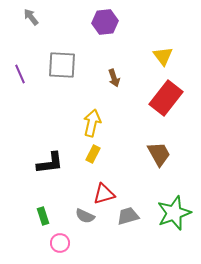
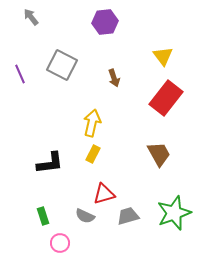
gray square: rotated 24 degrees clockwise
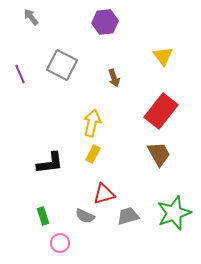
red rectangle: moved 5 px left, 13 px down
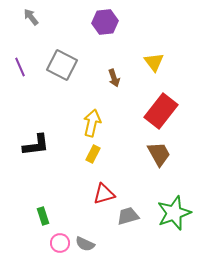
yellow triangle: moved 9 px left, 6 px down
purple line: moved 7 px up
black L-shape: moved 14 px left, 18 px up
gray semicircle: moved 28 px down
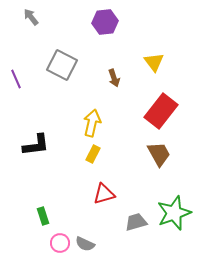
purple line: moved 4 px left, 12 px down
gray trapezoid: moved 8 px right, 6 px down
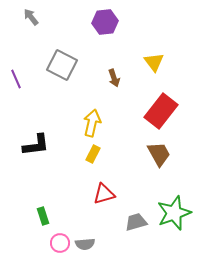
gray semicircle: rotated 30 degrees counterclockwise
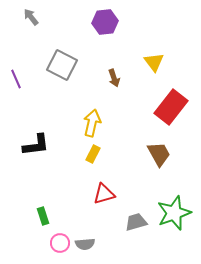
red rectangle: moved 10 px right, 4 px up
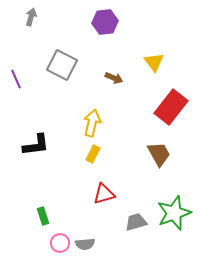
gray arrow: rotated 54 degrees clockwise
brown arrow: rotated 48 degrees counterclockwise
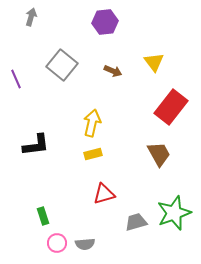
gray square: rotated 12 degrees clockwise
brown arrow: moved 1 px left, 7 px up
yellow rectangle: rotated 48 degrees clockwise
pink circle: moved 3 px left
